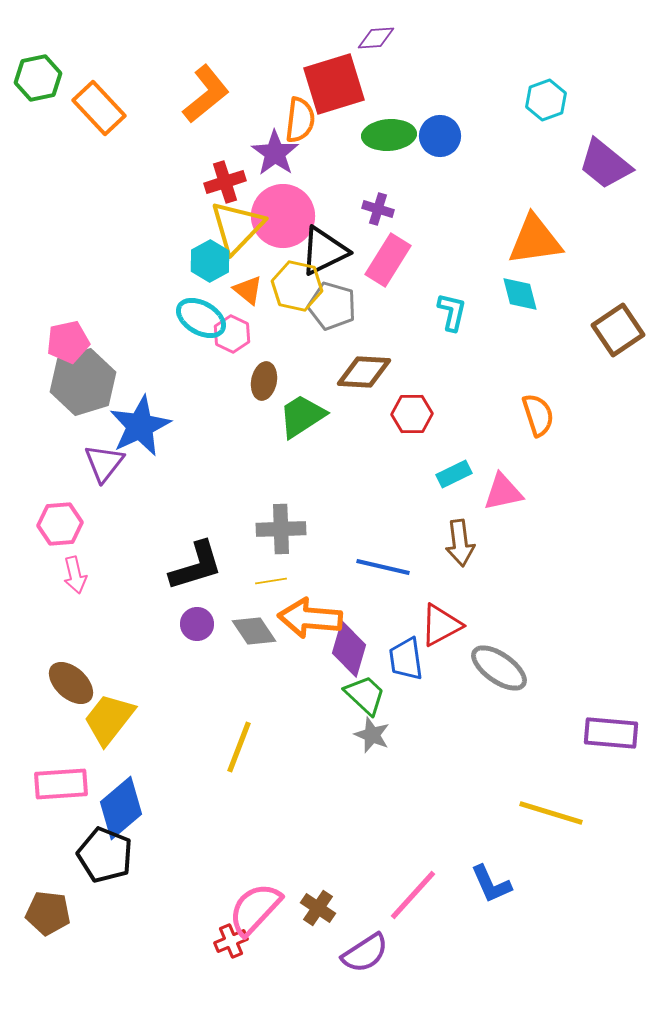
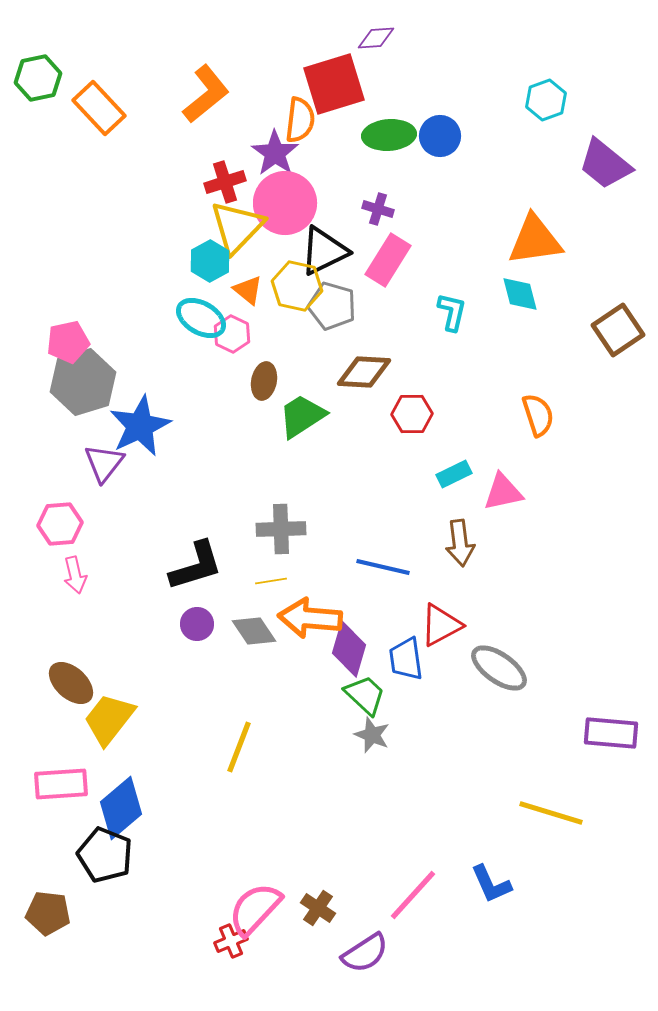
pink circle at (283, 216): moved 2 px right, 13 px up
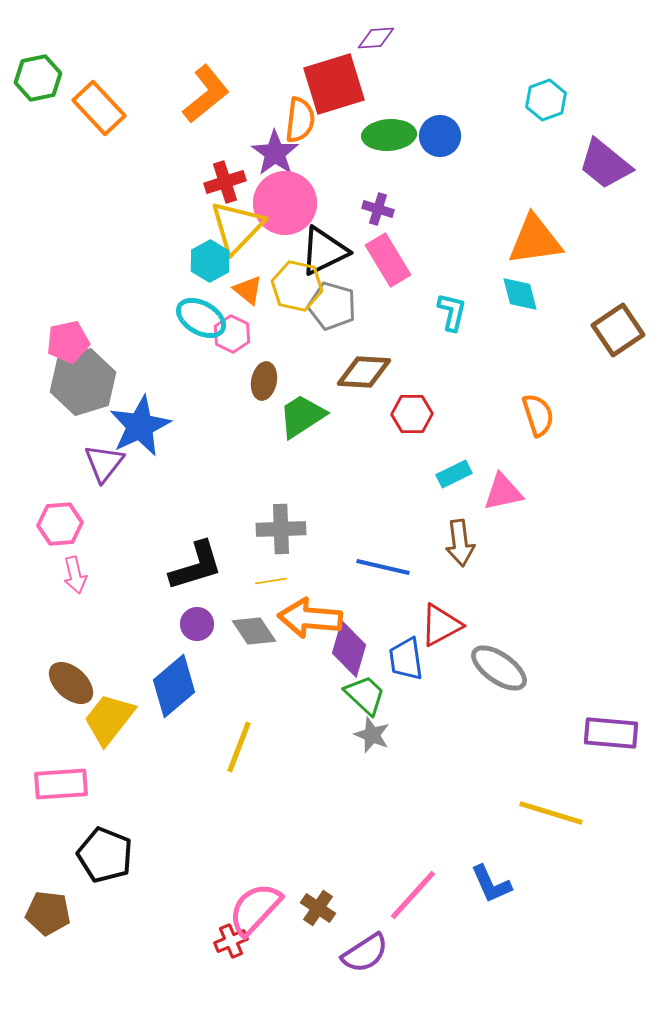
pink rectangle at (388, 260): rotated 63 degrees counterclockwise
blue diamond at (121, 808): moved 53 px right, 122 px up
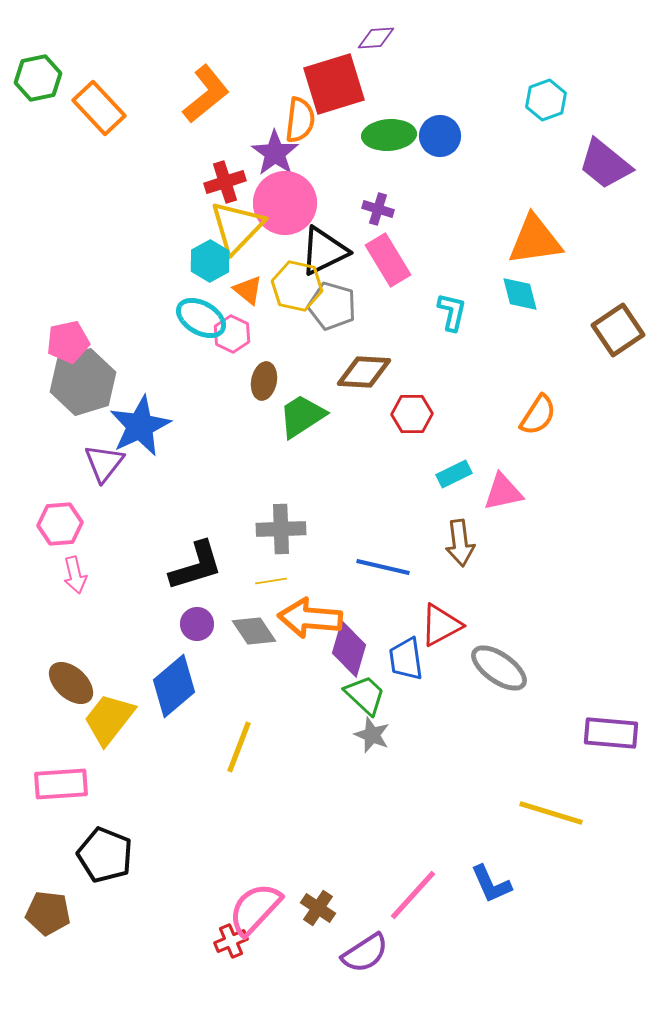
orange semicircle at (538, 415): rotated 51 degrees clockwise
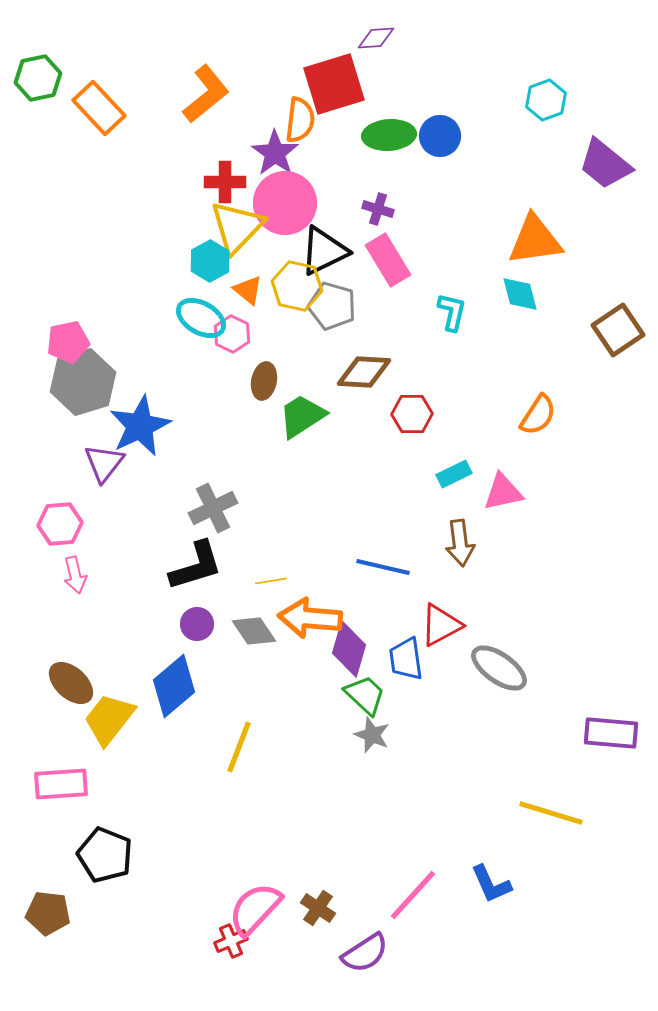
red cross at (225, 182): rotated 18 degrees clockwise
gray cross at (281, 529): moved 68 px left, 21 px up; rotated 24 degrees counterclockwise
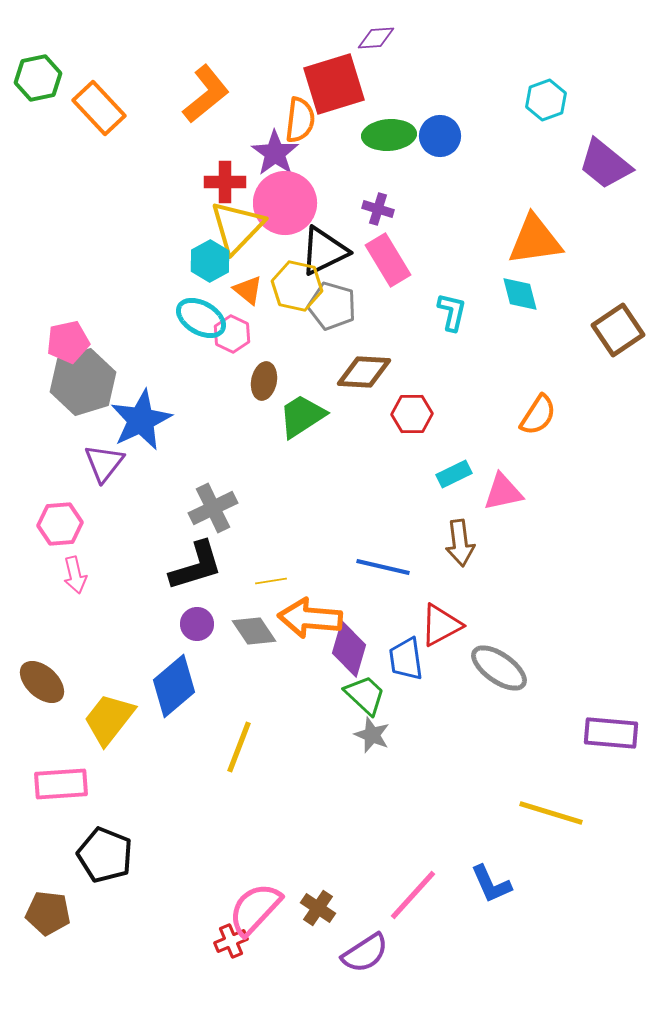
blue star at (140, 426): moved 1 px right, 6 px up
brown ellipse at (71, 683): moved 29 px left, 1 px up
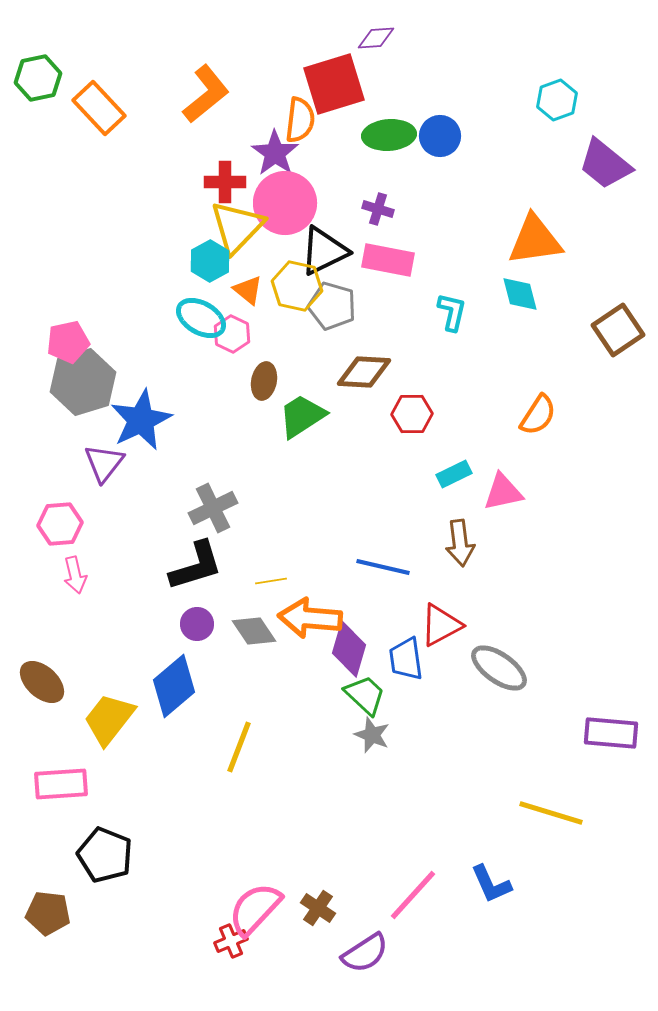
cyan hexagon at (546, 100): moved 11 px right
pink rectangle at (388, 260): rotated 48 degrees counterclockwise
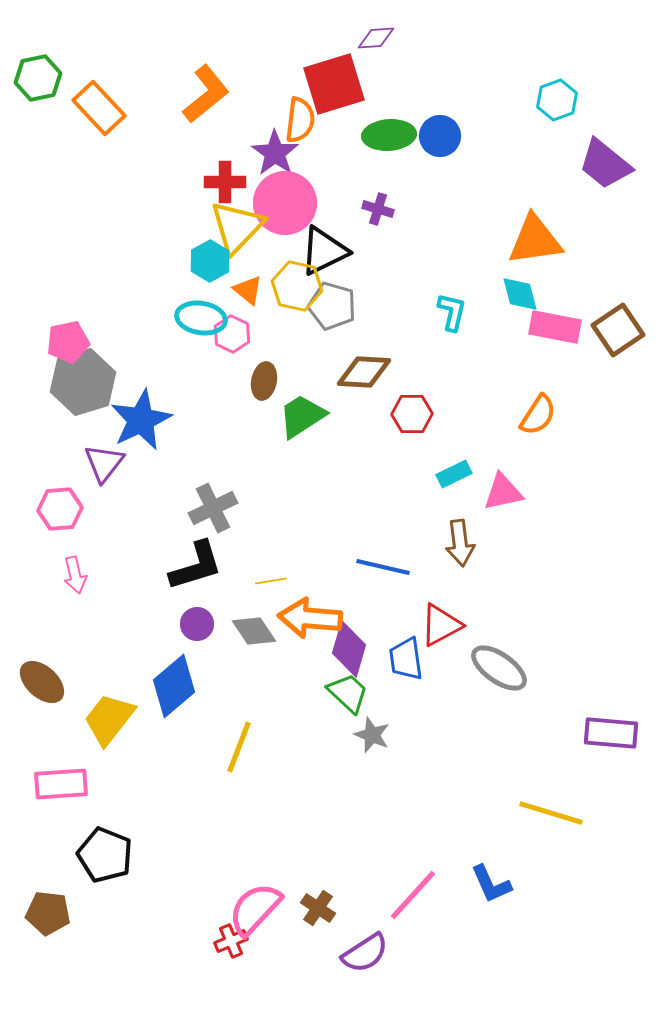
pink rectangle at (388, 260): moved 167 px right, 67 px down
cyan ellipse at (201, 318): rotated 21 degrees counterclockwise
pink hexagon at (60, 524): moved 15 px up
green trapezoid at (365, 695): moved 17 px left, 2 px up
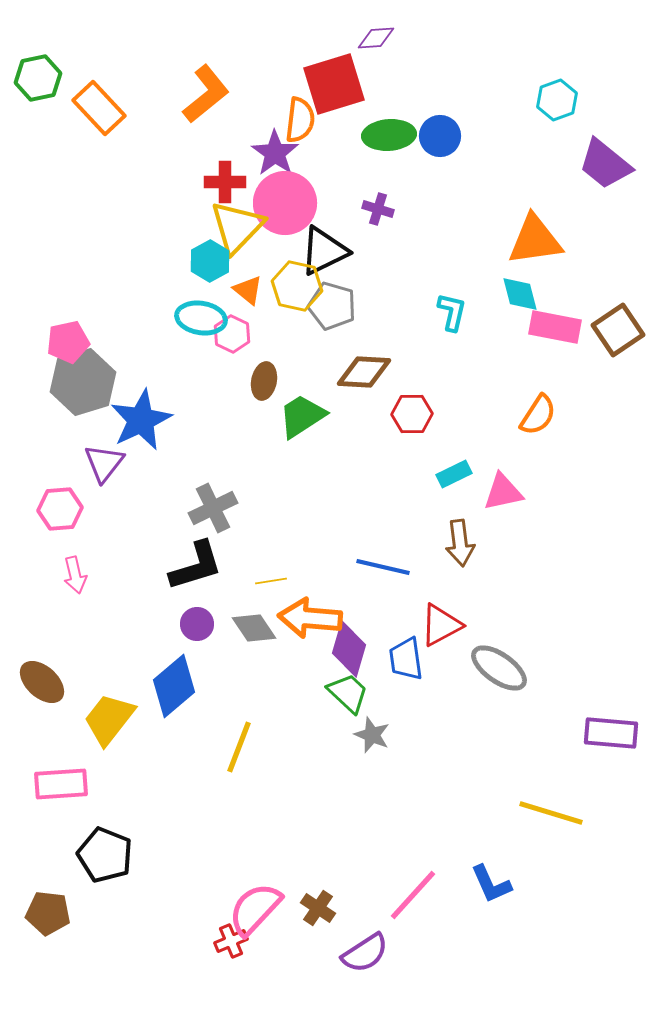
gray diamond at (254, 631): moved 3 px up
